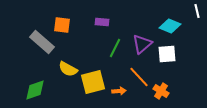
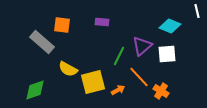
purple triangle: moved 2 px down
green line: moved 4 px right, 8 px down
orange arrow: moved 1 px left, 1 px up; rotated 24 degrees counterclockwise
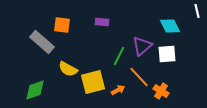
cyan diamond: rotated 40 degrees clockwise
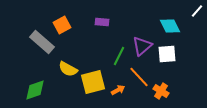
white line: rotated 56 degrees clockwise
orange square: rotated 36 degrees counterclockwise
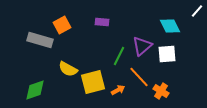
gray rectangle: moved 2 px left, 2 px up; rotated 25 degrees counterclockwise
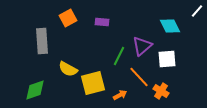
orange square: moved 6 px right, 7 px up
gray rectangle: moved 2 px right, 1 px down; rotated 70 degrees clockwise
white square: moved 5 px down
yellow square: moved 1 px down
orange arrow: moved 2 px right, 5 px down
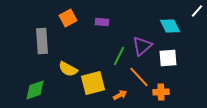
white square: moved 1 px right, 1 px up
orange cross: moved 1 px down; rotated 35 degrees counterclockwise
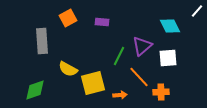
orange arrow: rotated 24 degrees clockwise
